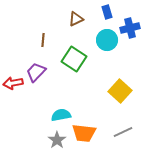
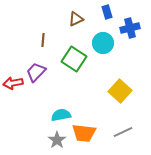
cyan circle: moved 4 px left, 3 px down
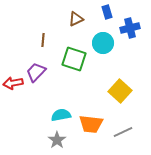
green square: rotated 15 degrees counterclockwise
orange trapezoid: moved 7 px right, 9 px up
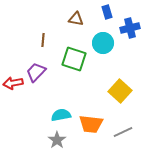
brown triangle: rotated 35 degrees clockwise
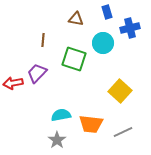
purple trapezoid: moved 1 px right, 1 px down
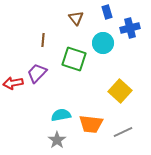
brown triangle: moved 1 px up; rotated 42 degrees clockwise
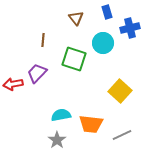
red arrow: moved 1 px down
gray line: moved 1 px left, 3 px down
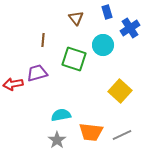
blue cross: rotated 18 degrees counterclockwise
cyan circle: moved 2 px down
purple trapezoid: rotated 30 degrees clockwise
orange trapezoid: moved 8 px down
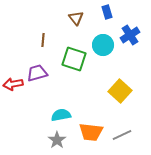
blue cross: moved 7 px down
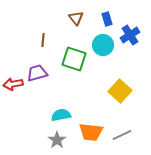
blue rectangle: moved 7 px down
